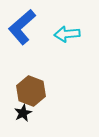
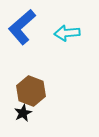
cyan arrow: moved 1 px up
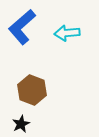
brown hexagon: moved 1 px right, 1 px up
black star: moved 2 px left, 11 px down
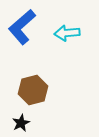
brown hexagon: moved 1 px right; rotated 24 degrees clockwise
black star: moved 1 px up
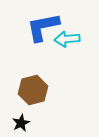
blue L-shape: moved 21 px right; rotated 30 degrees clockwise
cyan arrow: moved 6 px down
